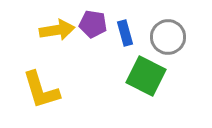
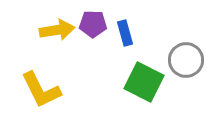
purple pentagon: rotated 8 degrees counterclockwise
gray circle: moved 18 px right, 23 px down
green square: moved 2 px left, 6 px down
yellow L-shape: rotated 9 degrees counterclockwise
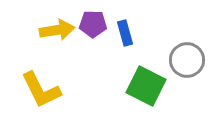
gray circle: moved 1 px right
green square: moved 2 px right, 4 px down
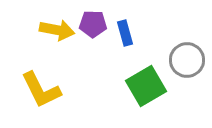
yellow arrow: rotated 20 degrees clockwise
green square: rotated 33 degrees clockwise
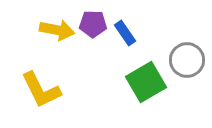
blue rectangle: rotated 20 degrees counterclockwise
green square: moved 4 px up
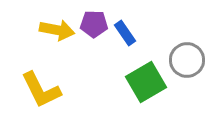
purple pentagon: moved 1 px right
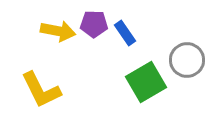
yellow arrow: moved 1 px right, 1 px down
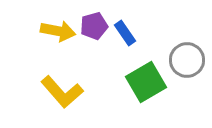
purple pentagon: moved 2 px down; rotated 16 degrees counterclockwise
yellow L-shape: moved 21 px right, 2 px down; rotated 15 degrees counterclockwise
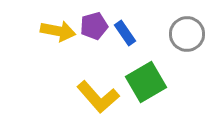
gray circle: moved 26 px up
yellow L-shape: moved 36 px right, 5 px down
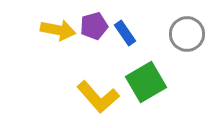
yellow arrow: moved 1 px up
